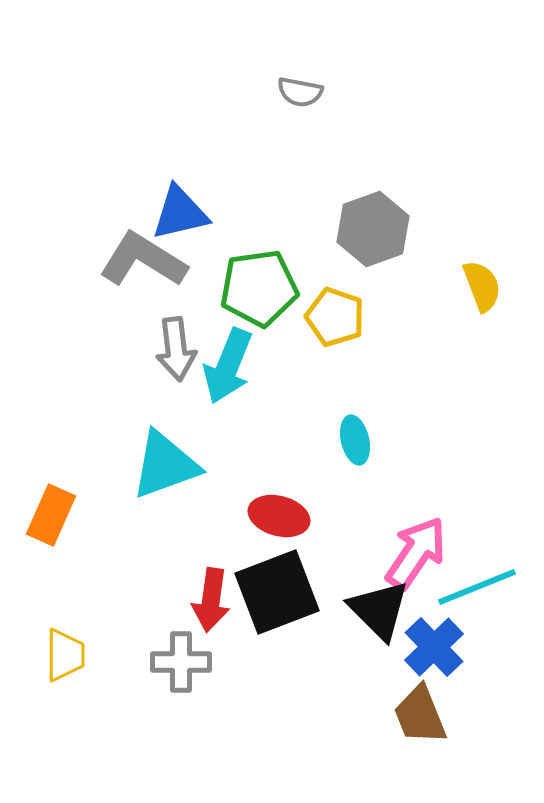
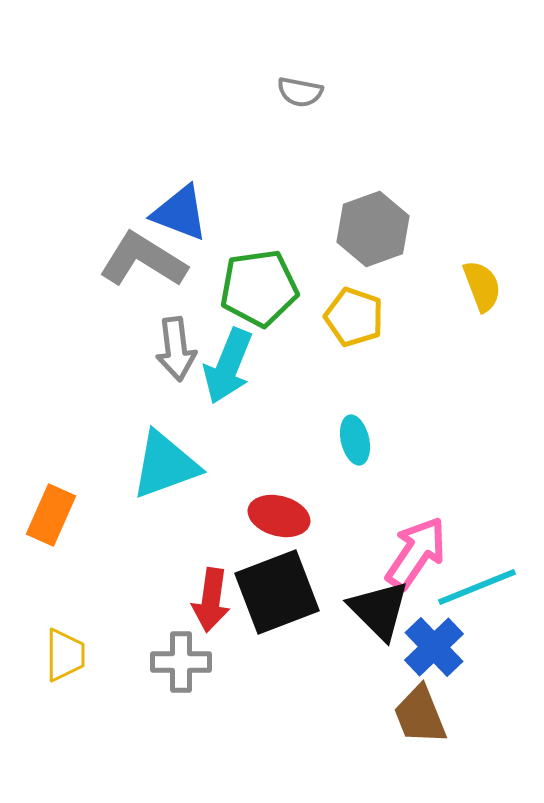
blue triangle: rotated 34 degrees clockwise
yellow pentagon: moved 19 px right
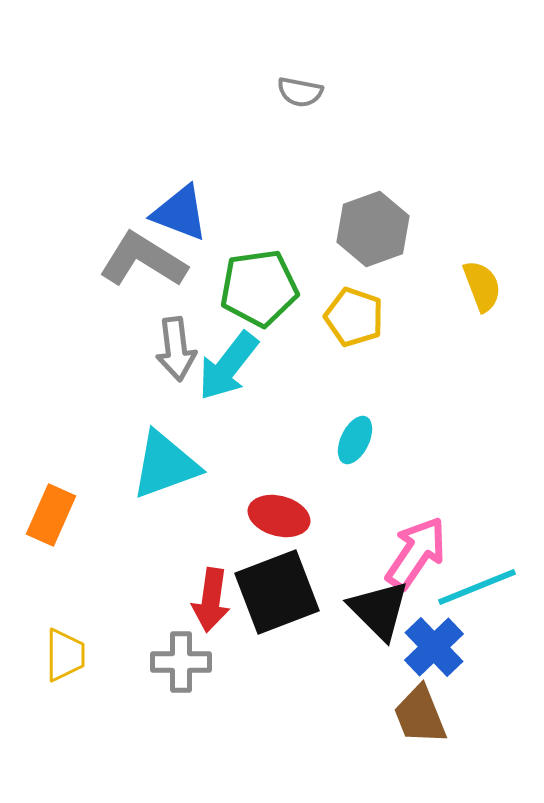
cyan arrow: rotated 16 degrees clockwise
cyan ellipse: rotated 39 degrees clockwise
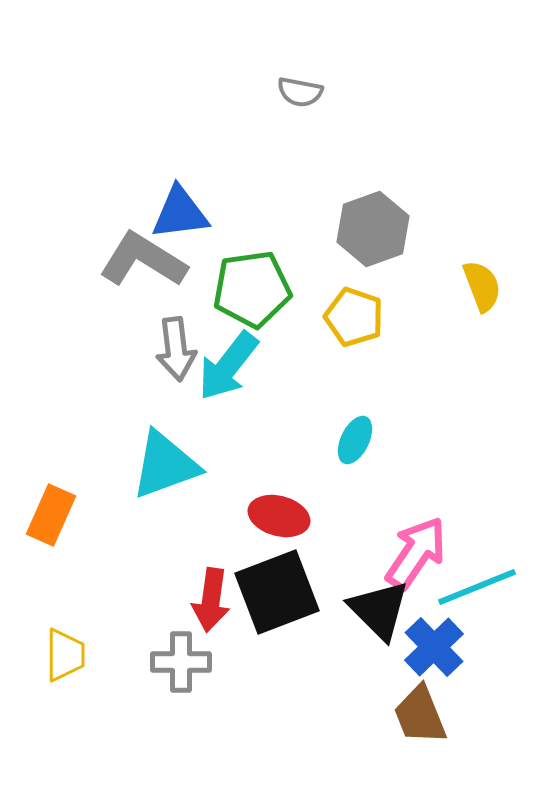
blue triangle: rotated 28 degrees counterclockwise
green pentagon: moved 7 px left, 1 px down
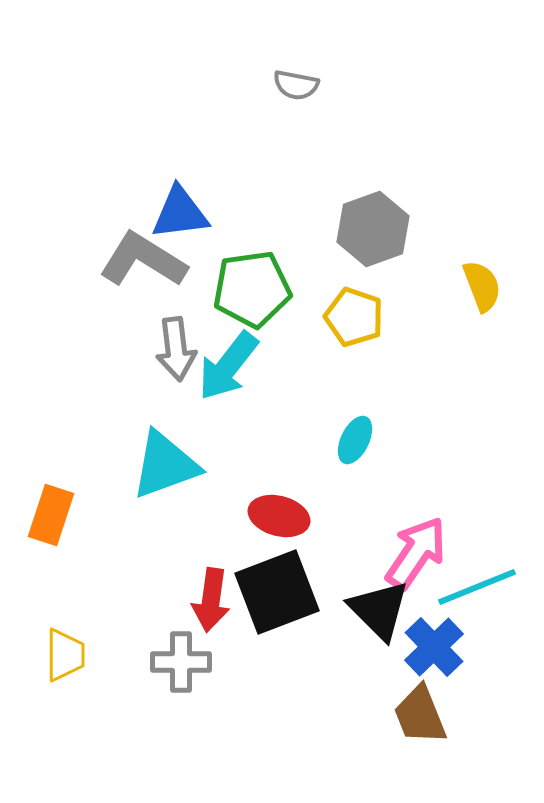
gray semicircle: moved 4 px left, 7 px up
orange rectangle: rotated 6 degrees counterclockwise
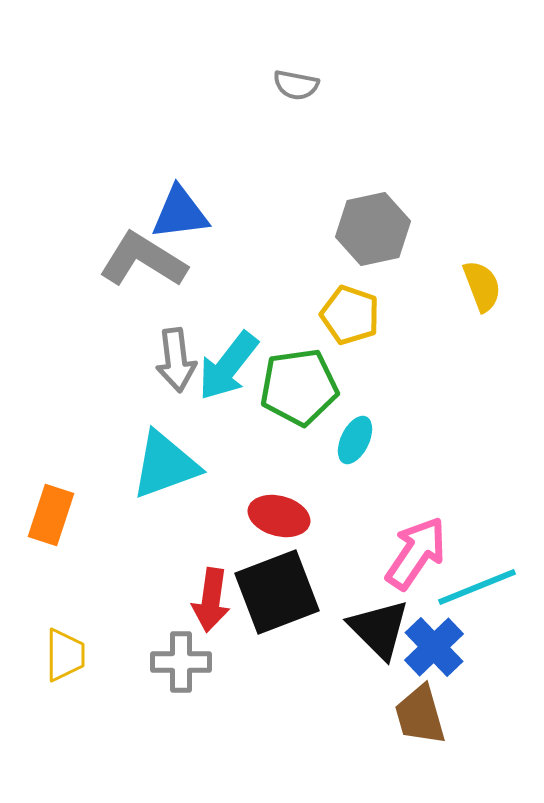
gray hexagon: rotated 8 degrees clockwise
green pentagon: moved 47 px right, 98 px down
yellow pentagon: moved 4 px left, 2 px up
gray arrow: moved 11 px down
black triangle: moved 19 px down
brown trapezoid: rotated 6 degrees clockwise
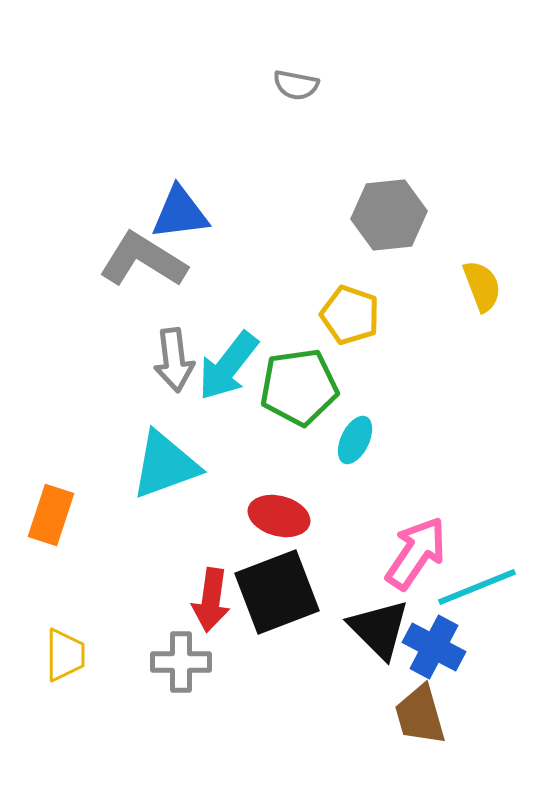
gray hexagon: moved 16 px right, 14 px up; rotated 6 degrees clockwise
gray arrow: moved 2 px left
blue cross: rotated 18 degrees counterclockwise
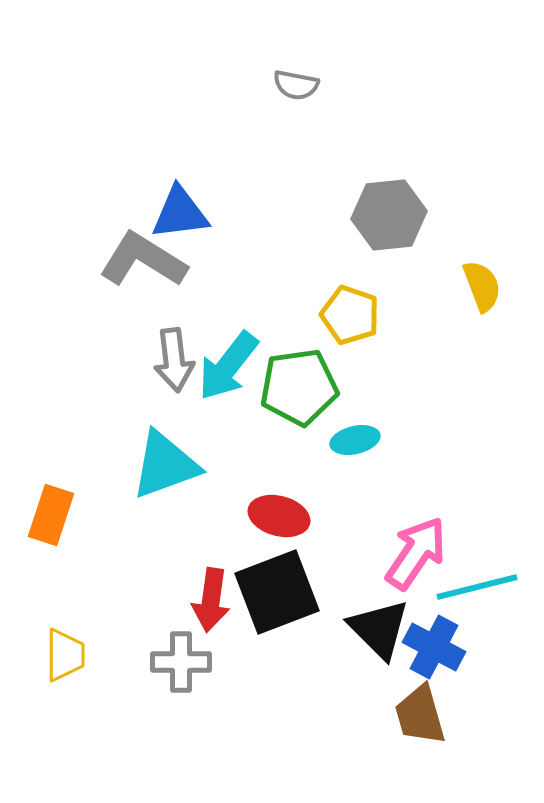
cyan ellipse: rotated 51 degrees clockwise
cyan line: rotated 8 degrees clockwise
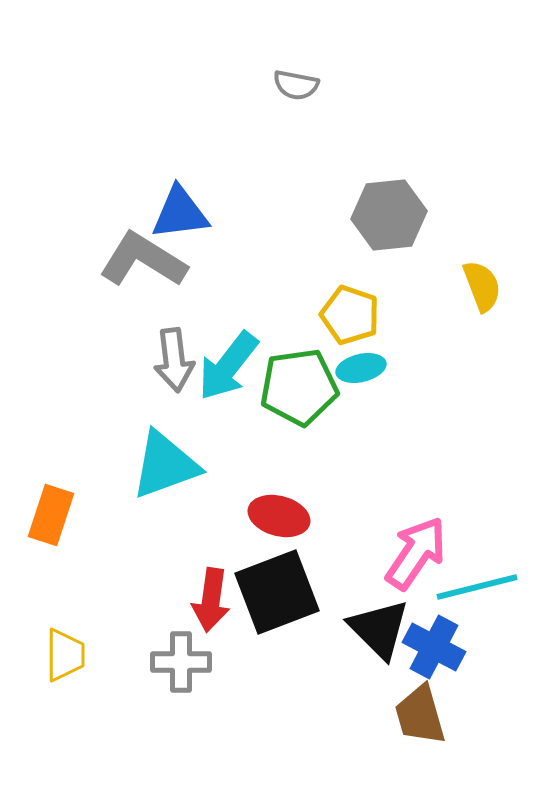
cyan ellipse: moved 6 px right, 72 px up
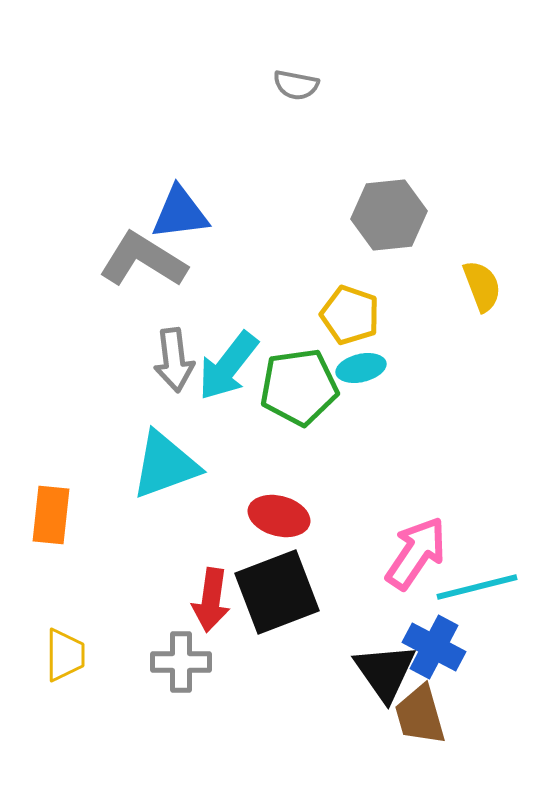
orange rectangle: rotated 12 degrees counterclockwise
black triangle: moved 6 px right, 43 px down; rotated 10 degrees clockwise
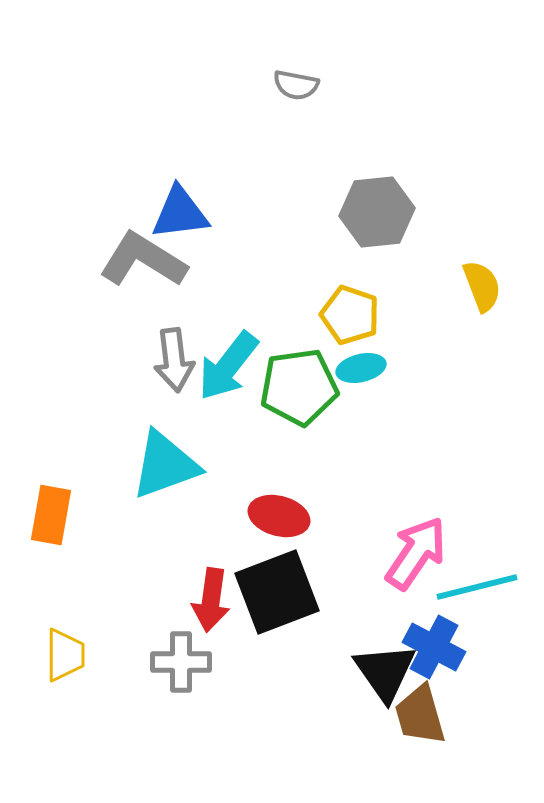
gray hexagon: moved 12 px left, 3 px up
orange rectangle: rotated 4 degrees clockwise
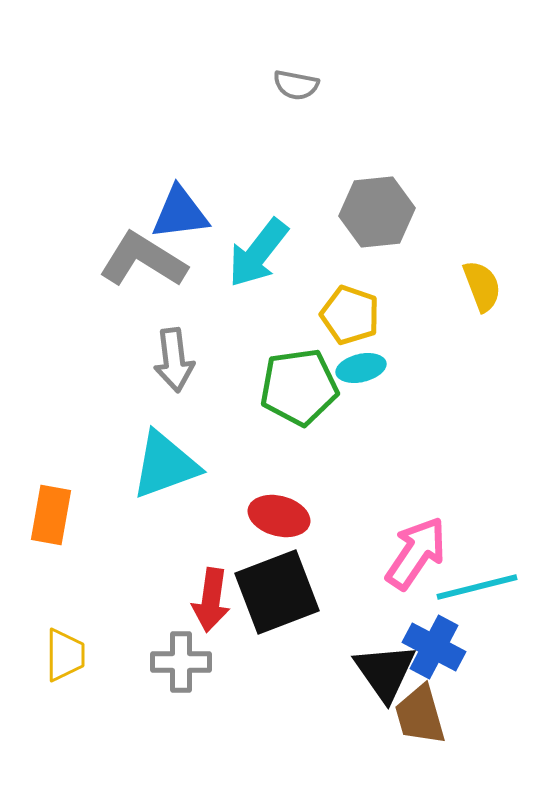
cyan arrow: moved 30 px right, 113 px up
